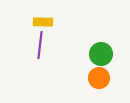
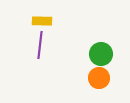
yellow rectangle: moved 1 px left, 1 px up
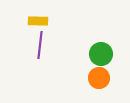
yellow rectangle: moved 4 px left
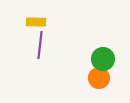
yellow rectangle: moved 2 px left, 1 px down
green circle: moved 2 px right, 5 px down
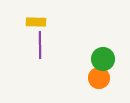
purple line: rotated 8 degrees counterclockwise
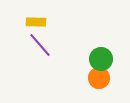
purple line: rotated 40 degrees counterclockwise
green circle: moved 2 px left
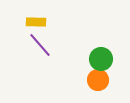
orange circle: moved 1 px left, 2 px down
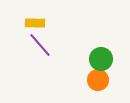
yellow rectangle: moved 1 px left, 1 px down
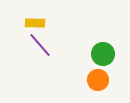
green circle: moved 2 px right, 5 px up
